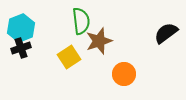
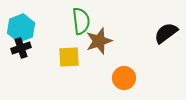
yellow square: rotated 30 degrees clockwise
orange circle: moved 4 px down
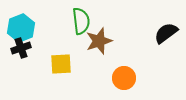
yellow square: moved 8 px left, 7 px down
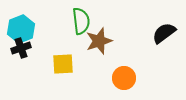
cyan hexagon: moved 1 px down
black semicircle: moved 2 px left
yellow square: moved 2 px right
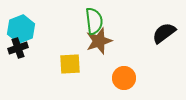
green semicircle: moved 13 px right
black cross: moved 3 px left
yellow square: moved 7 px right
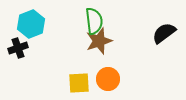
cyan hexagon: moved 10 px right, 5 px up
yellow square: moved 9 px right, 19 px down
orange circle: moved 16 px left, 1 px down
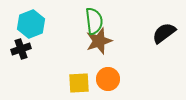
black cross: moved 3 px right, 1 px down
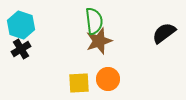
cyan hexagon: moved 10 px left, 1 px down; rotated 20 degrees counterclockwise
black cross: rotated 12 degrees counterclockwise
